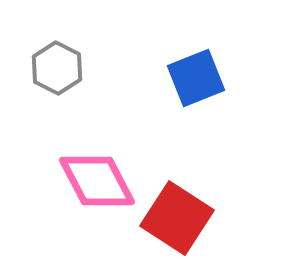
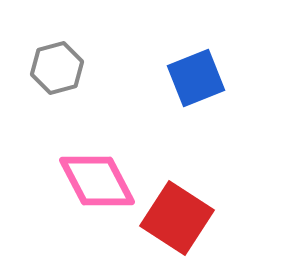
gray hexagon: rotated 18 degrees clockwise
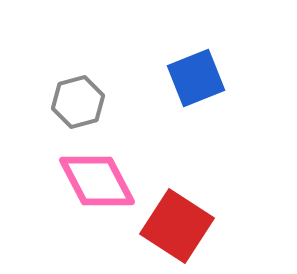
gray hexagon: moved 21 px right, 34 px down
red square: moved 8 px down
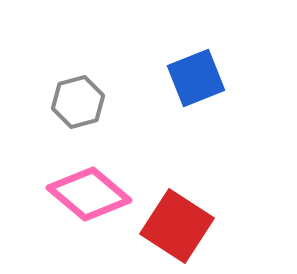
pink diamond: moved 8 px left, 13 px down; rotated 22 degrees counterclockwise
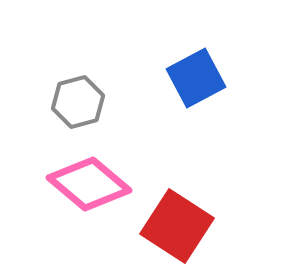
blue square: rotated 6 degrees counterclockwise
pink diamond: moved 10 px up
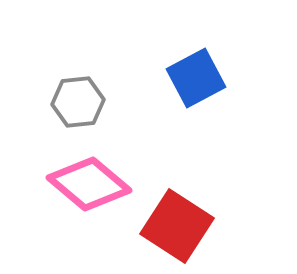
gray hexagon: rotated 9 degrees clockwise
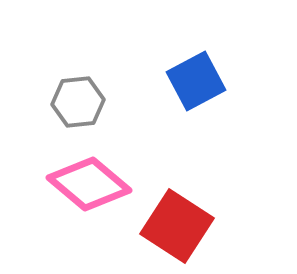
blue square: moved 3 px down
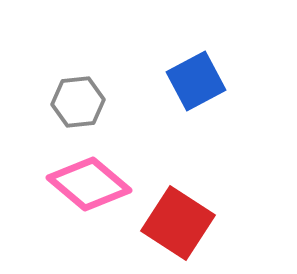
red square: moved 1 px right, 3 px up
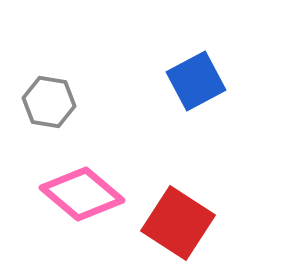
gray hexagon: moved 29 px left; rotated 15 degrees clockwise
pink diamond: moved 7 px left, 10 px down
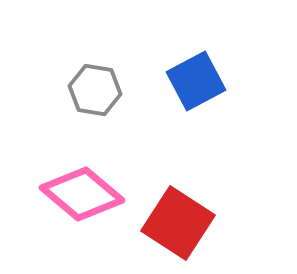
gray hexagon: moved 46 px right, 12 px up
